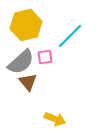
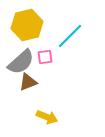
yellow hexagon: moved 1 px right
brown triangle: rotated 48 degrees clockwise
yellow arrow: moved 8 px left, 2 px up
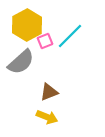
yellow hexagon: rotated 16 degrees counterclockwise
pink square: moved 16 px up; rotated 14 degrees counterclockwise
brown triangle: moved 21 px right, 10 px down
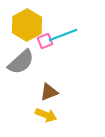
cyan line: moved 7 px left, 1 px up; rotated 24 degrees clockwise
yellow arrow: moved 1 px left, 2 px up
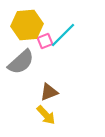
yellow hexagon: rotated 24 degrees clockwise
cyan line: rotated 24 degrees counterclockwise
yellow arrow: rotated 25 degrees clockwise
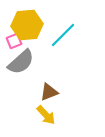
pink square: moved 31 px left
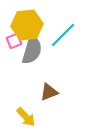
gray semicircle: moved 11 px right, 12 px up; rotated 32 degrees counterclockwise
yellow arrow: moved 20 px left, 2 px down
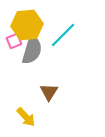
brown triangle: rotated 36 degrees counterclockwise
